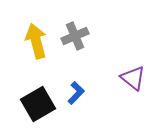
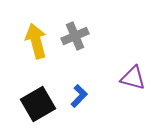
purple triangle: rotated 24 degrees counterclockwise
blue L-shape: moved 3 px right, 3 px down
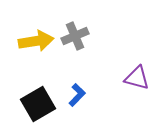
yellow arrow: rotated 96 degrees clockwise
purple triangle: moved 4 px right
blue L-shape: moved 2 px left, 1 px up
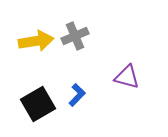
purple triangle: moved 10 px left, 1 px up
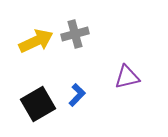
gray cross: moved 2 px up; rotated 8 degrees clockwise
yellow arrow: rotated 16 degrees counterclockwise
purple triangle: rotated 28 degrees counterclockwise
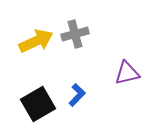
purple triangle: moved 4 px up
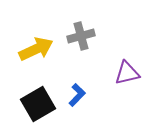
gray cross: moved 6 px right, 2 px down
yellow arrow: moved 8 px down
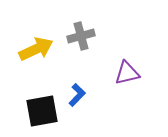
black square: moved 4 px right, 7 px down; rotated 20 degrees clockwise
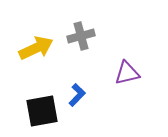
yellow arrow: moved 1 px up
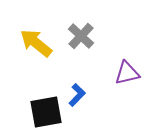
gray cross: rotated 32 degrees counterclockwise
yellow arrow: moved 5 px up; rotated 116 degrees counterclockwise
black square: moved 4 px right, 1 px down
